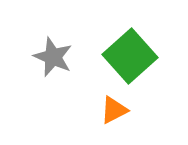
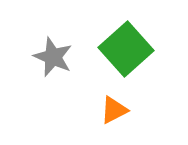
green square: moved 4 px left, 7 px up
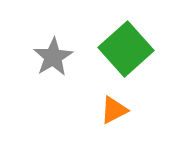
gray star: rotated 18 degrees clockwise
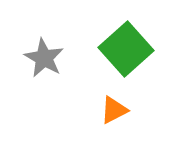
gray star: moved 9 px left, 1 px down; rotated 12 degrees counterclockwise
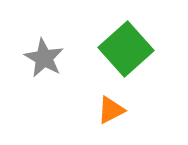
orange triangle: moved 3 px left
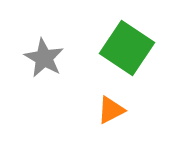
green square: moved 1 px right, 1 px up; rotated 14 degrees counterclockwise
